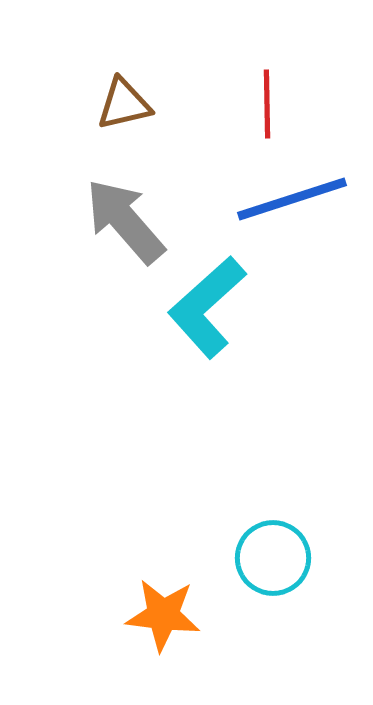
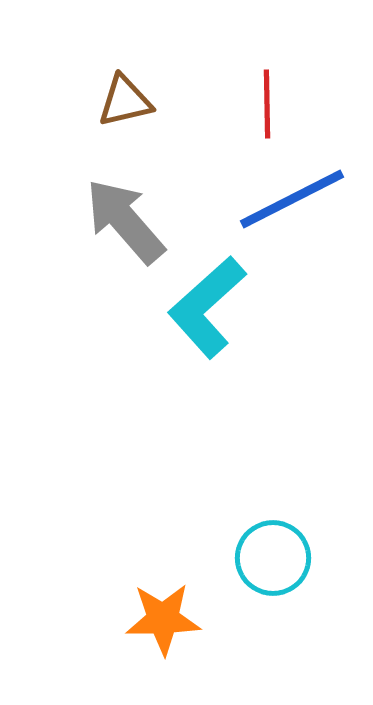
brown triangle: moved 1 px right, 3 px up
blue line: rotated 9 degrees counterclockwise
orange star: moved 4 px down; rotated 8 degrees counterclockwise
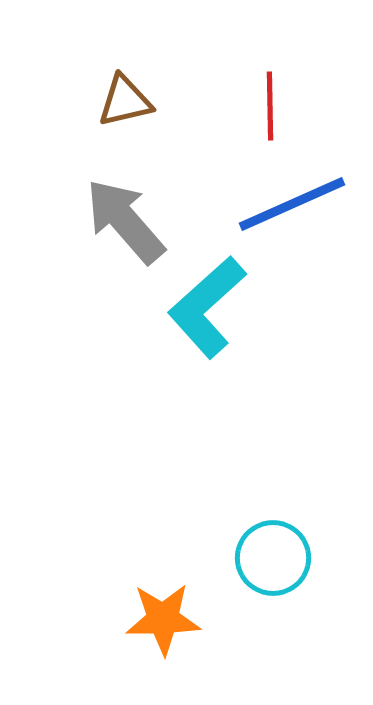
red line: moved 3 px right, 2 px down
blue line: moved 5 px down; rotated 3 degrees clockwise
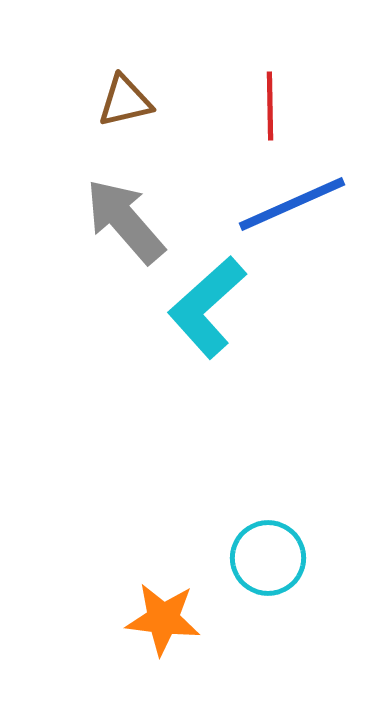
cyan circle: moved 5 px left
orange star: rotated 8 degrees clockwise
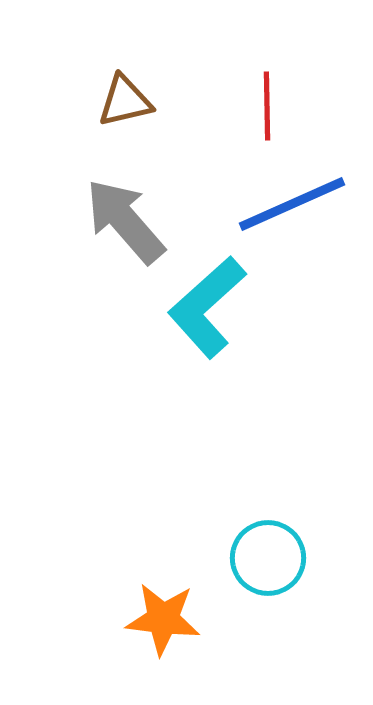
red line: moved 3 px left
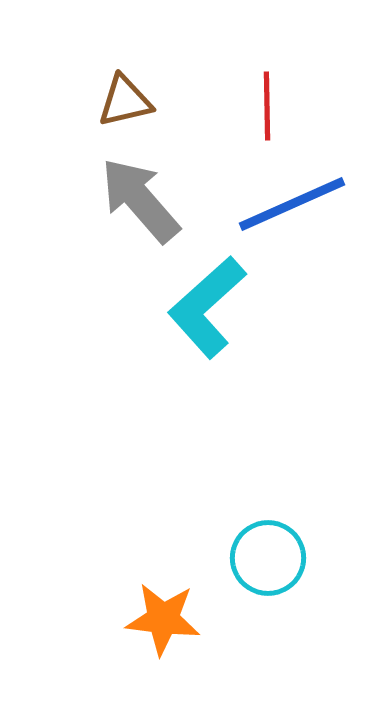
gray arrow: moved 15 px right, 21 px up
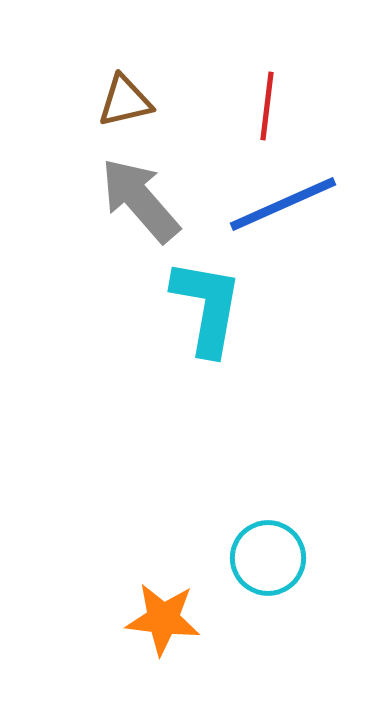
red line: rotated 8 degrees clockwise
blue line: moved 9 px left
cyan L-shape: rotated 142 degrees clockwise
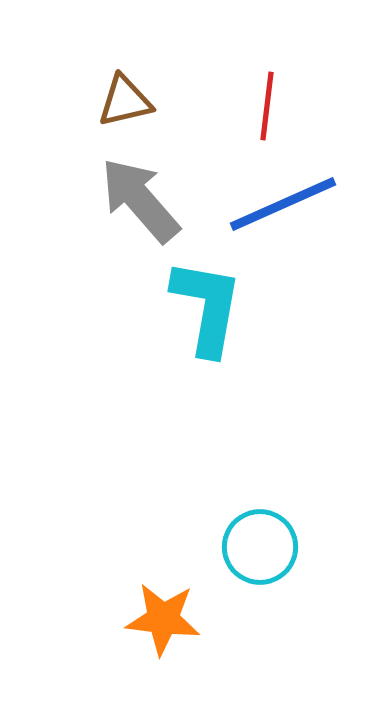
cyan circle: moved 8 px left, 11 px up
